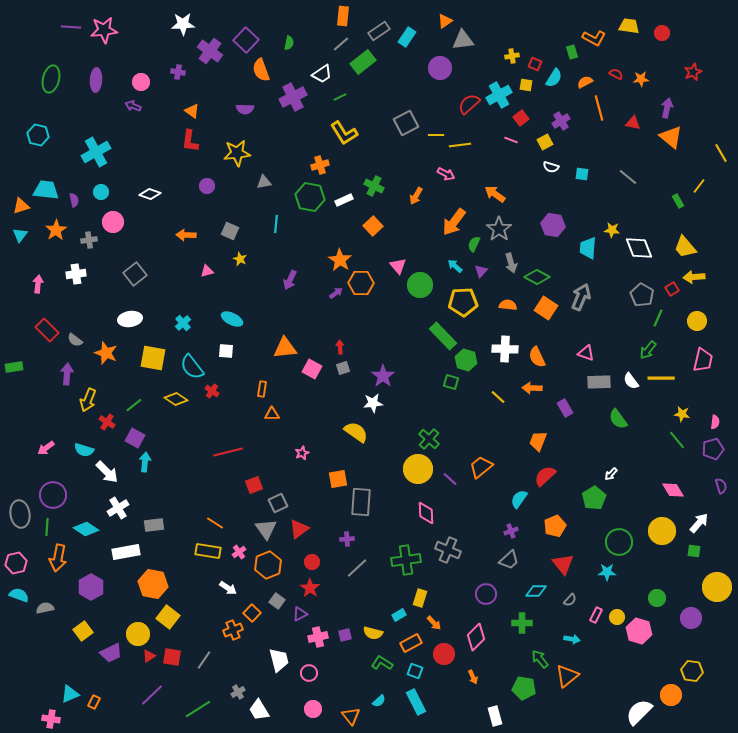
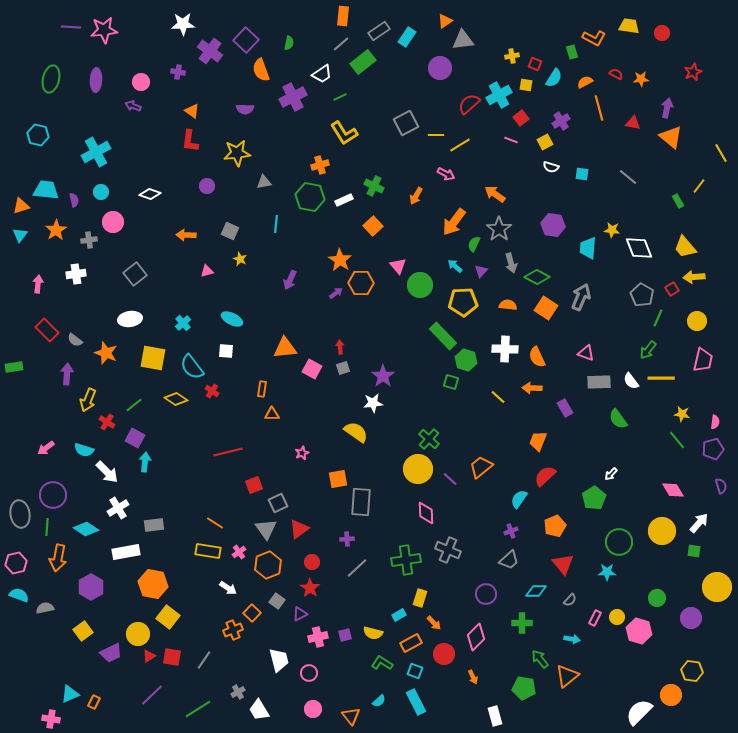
yellow line at (460, 145): rotated 25 degrees counterclockwise
pink rectangle at (596, 615): moved 1 px left, 3 px down
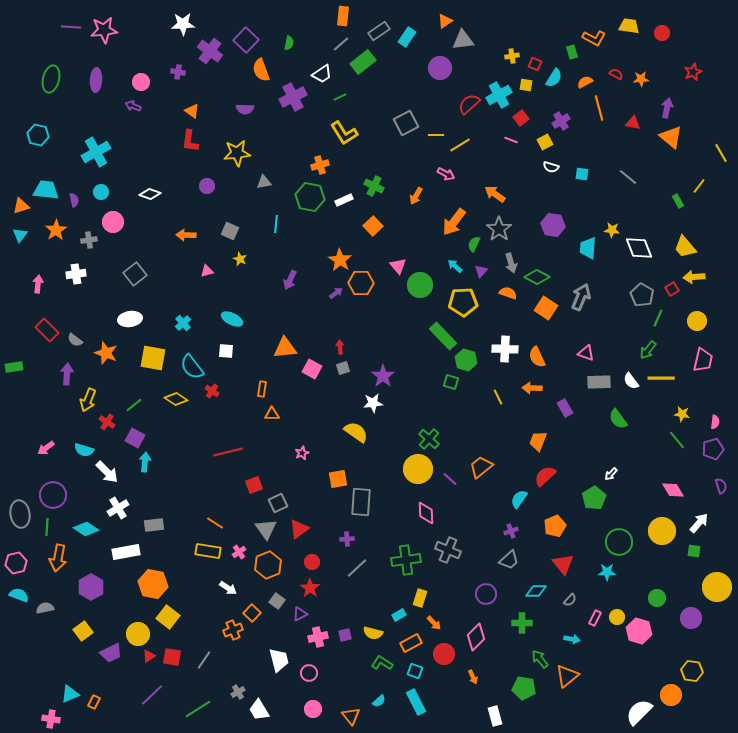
orange semicircle at (508, 305): moved 12 px up; rotated 12 degrees clockwise
yellow line at (498, 397): rotated 21 degrees clockwise
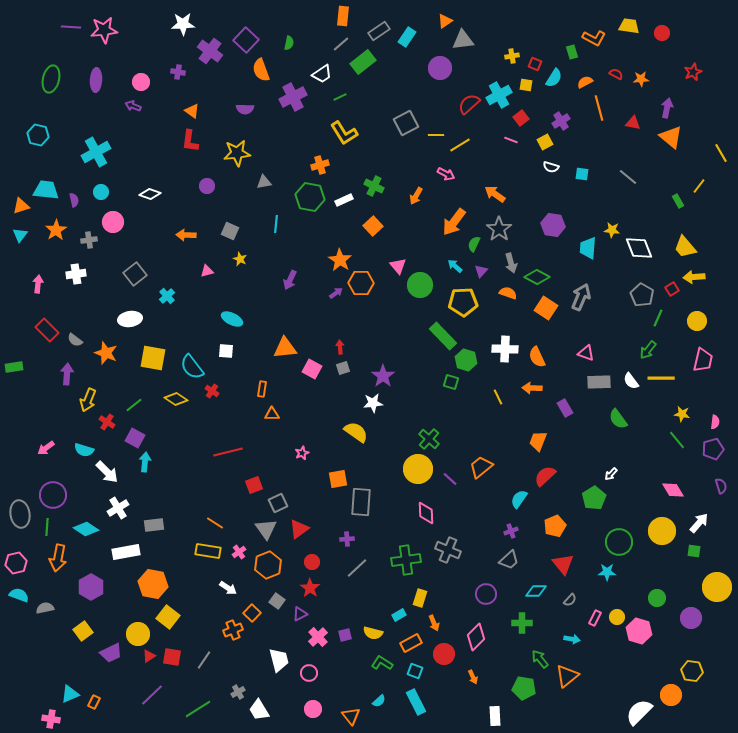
cyan cross at (183, 323): moved 16 px left, 27 px up
orange arrow at (434, 623): rotated 21 degrees clockwise
pink cross at (318, 637): rotated 30 degrees counterclockwise
white rectangle at (495, 716): rotated 12 degrees clockwise
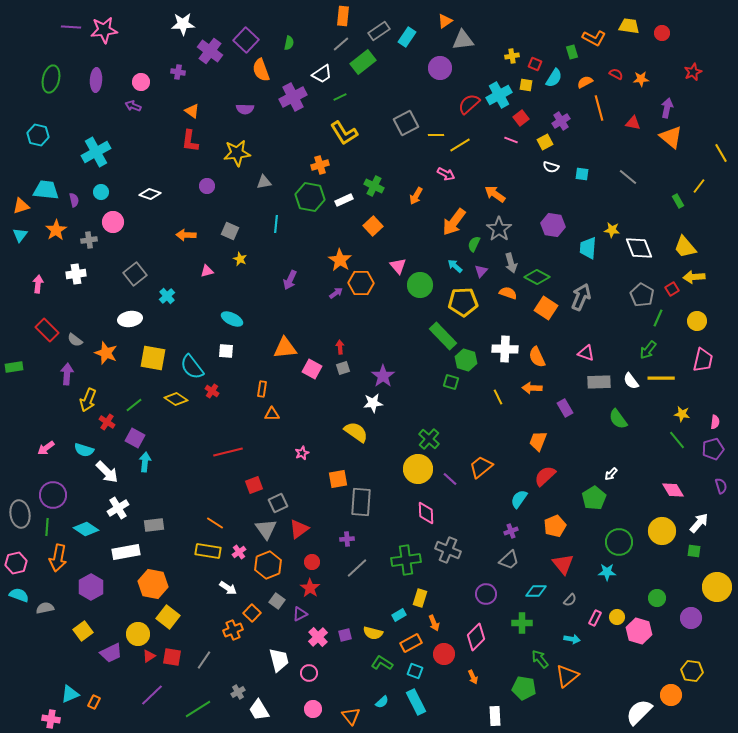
cyan semicircle at (379, 701): moved 3 px right, 1 px down
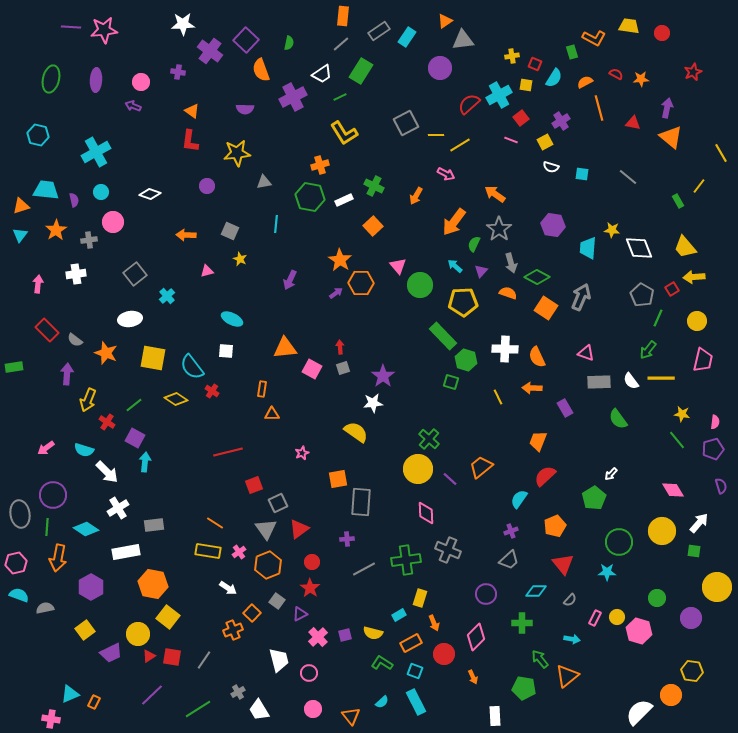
green rectangle at (363, 62): moved 2 px left, 9 px down; rotated 20 degrees counterclockwise
gray line at (357, 568): moved 7 px right, 1 px down; rotated 15 degrees clockwise
yellow square at (83, 631): moved 2 px right, 1 px up
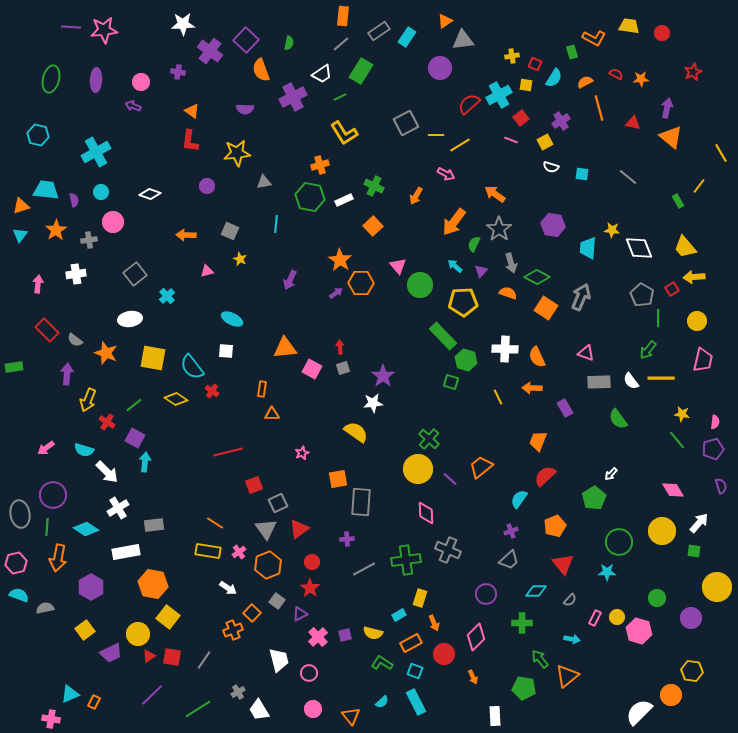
green line at (658, 318): rotated 24 degrees counterclockwise
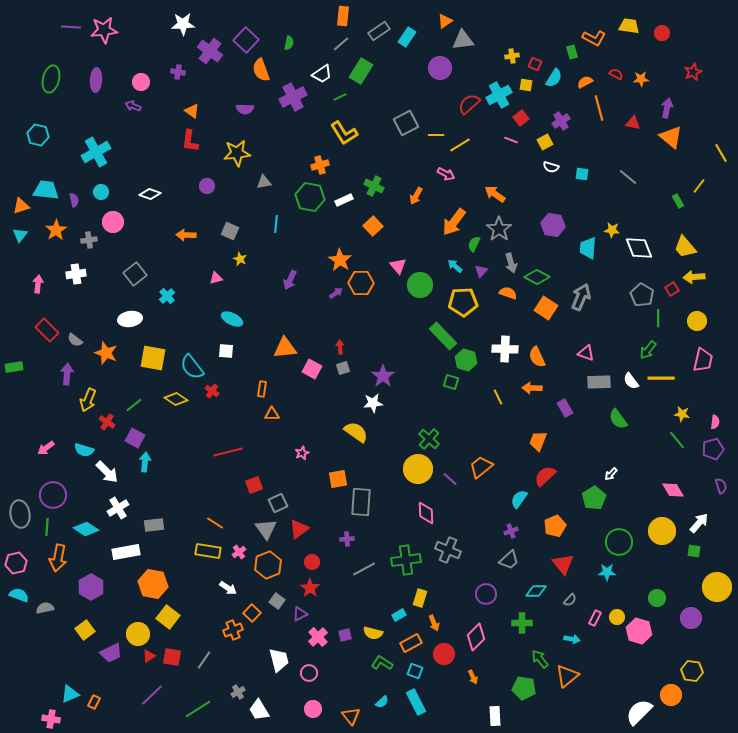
pink triangle at (207, 271): moved 9 px right, 7 px down
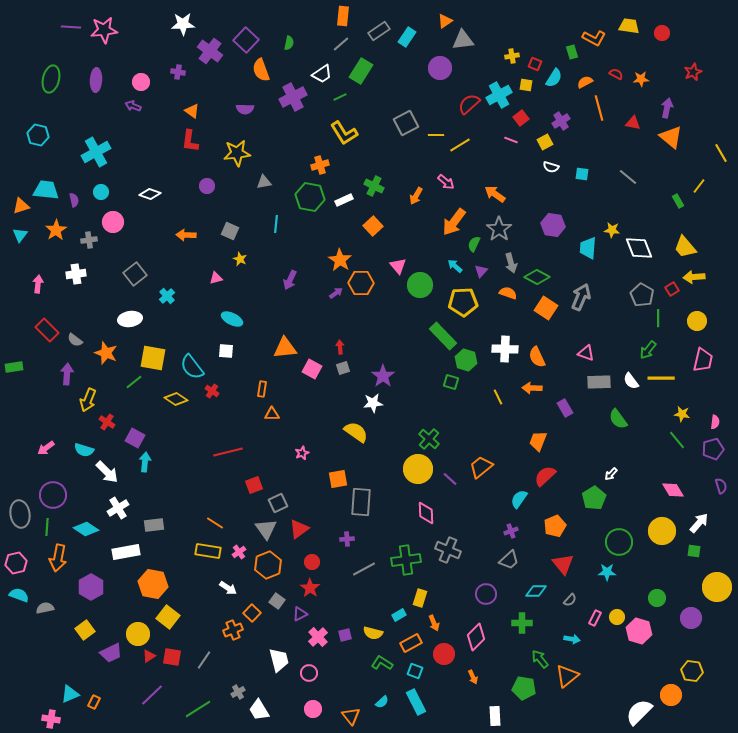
pink arrow at (446, 174): moved 8 px down; rotated 12 degrees clockwise
green line at (134, 405): moved 23 px up
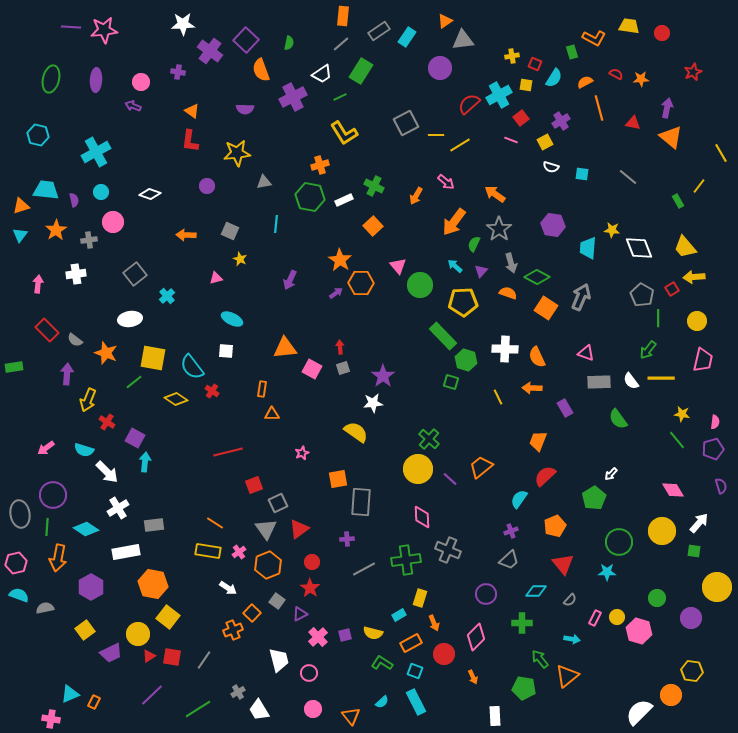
pink diamond at (426, 513): moved 4 px left, 4 px down
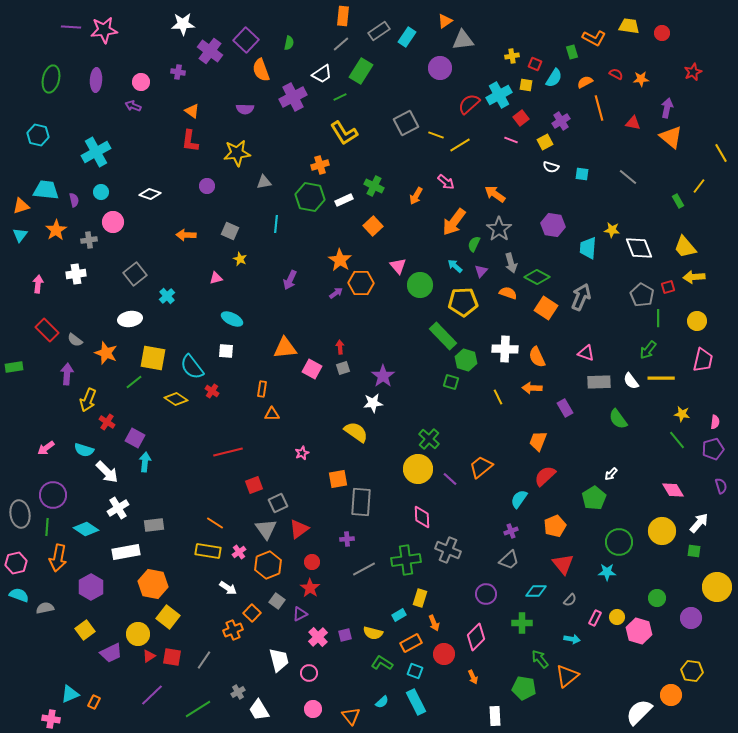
yellow line at (436, 135): rotated 21 degrees clockwise
red square at (672, 289): moved 4 px left, 2 px up; rotated 16 degrees clockwise
